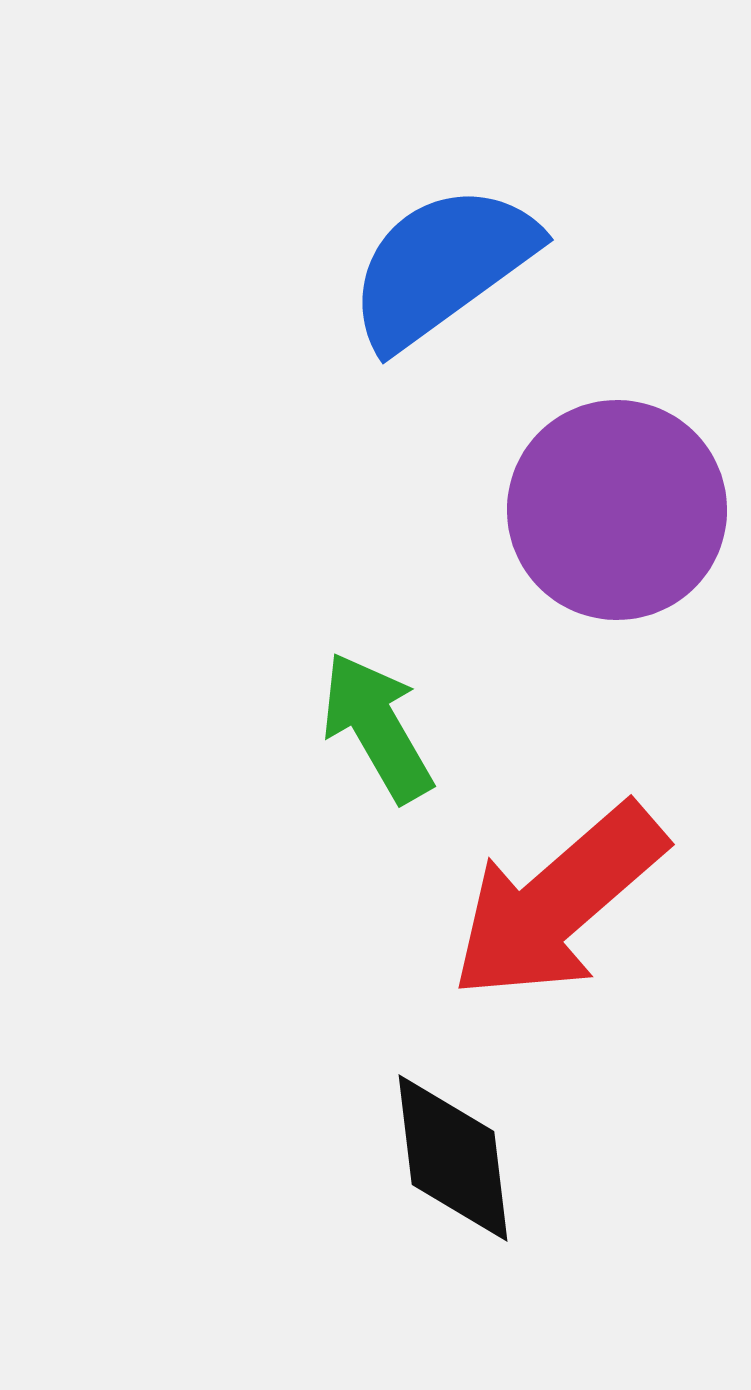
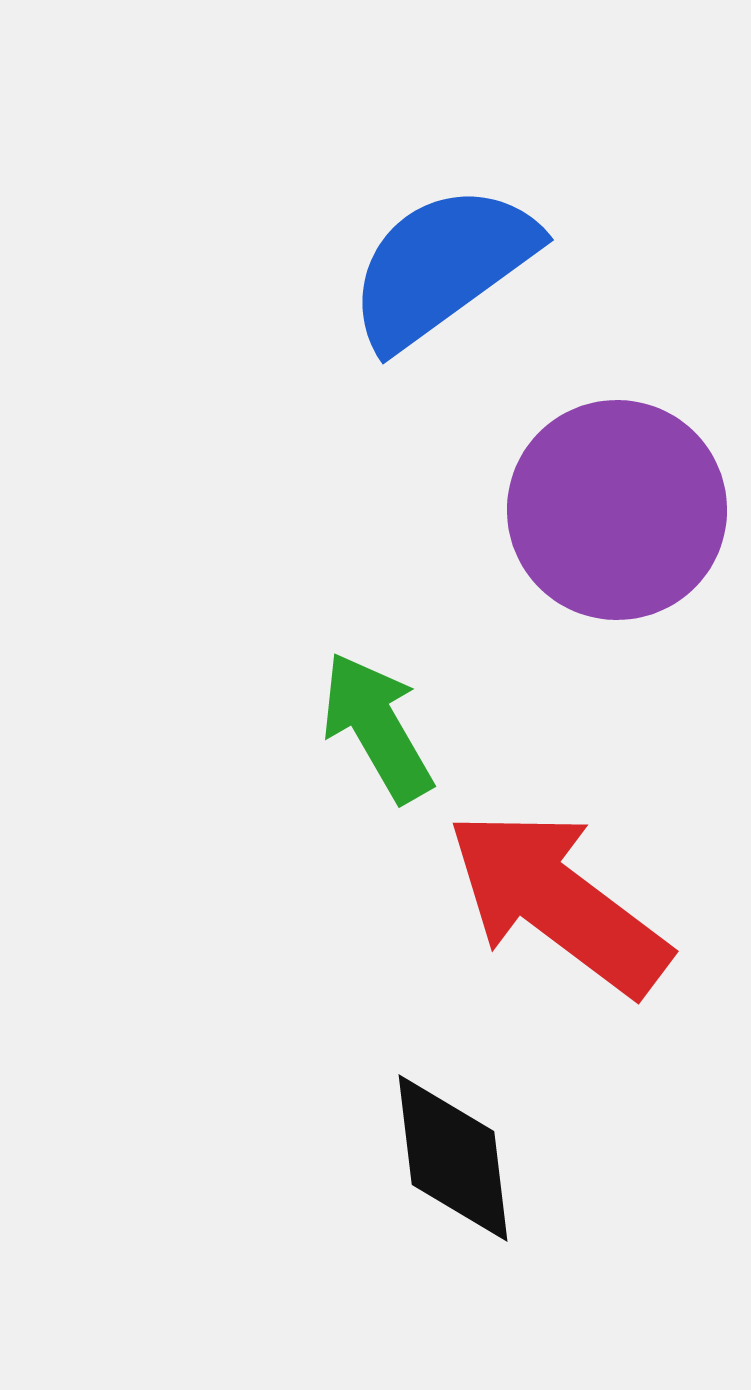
red arrow: rotated 78 degrees clockwise
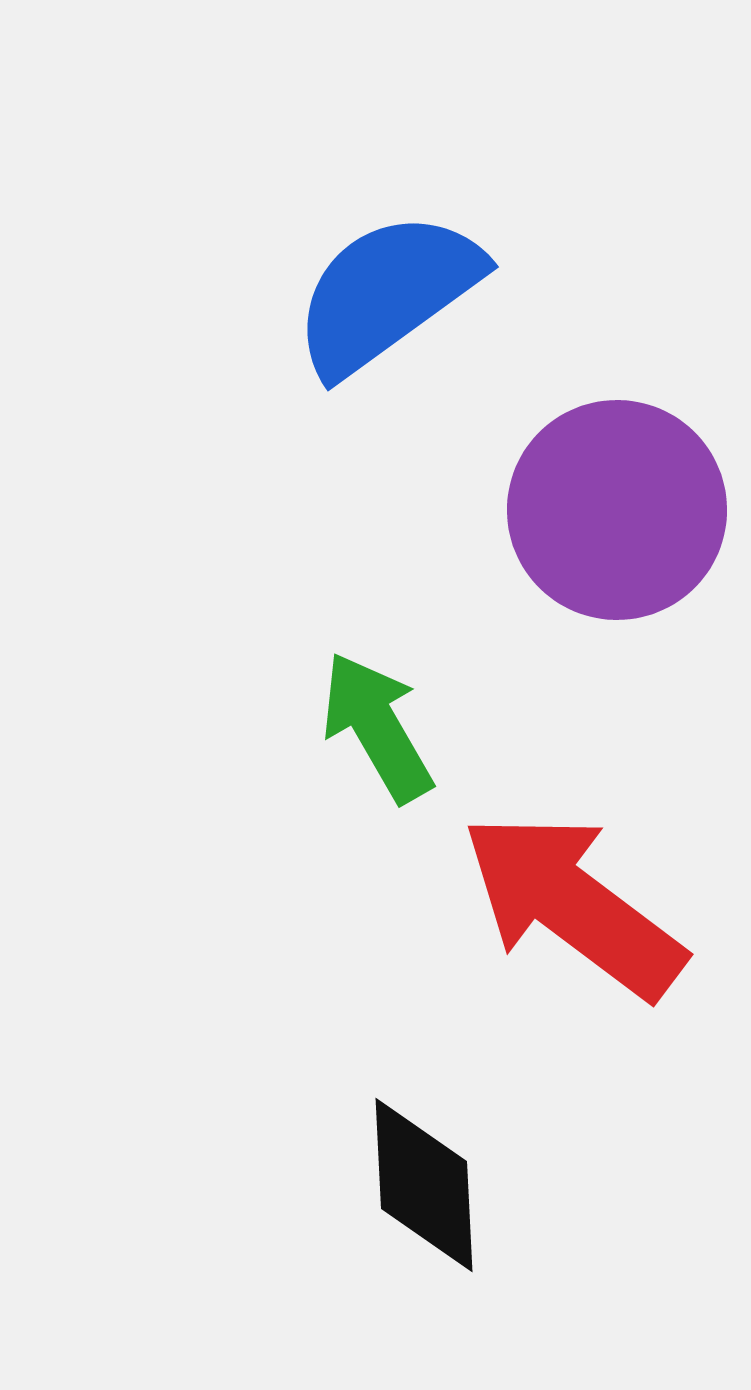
blue semicircle: moved 55 px left, 27 px down
red arrow: moved 15 px right, 3 px down
black diamond: moved 29 px left, 27 px down; rotated 4 degrees clockwise
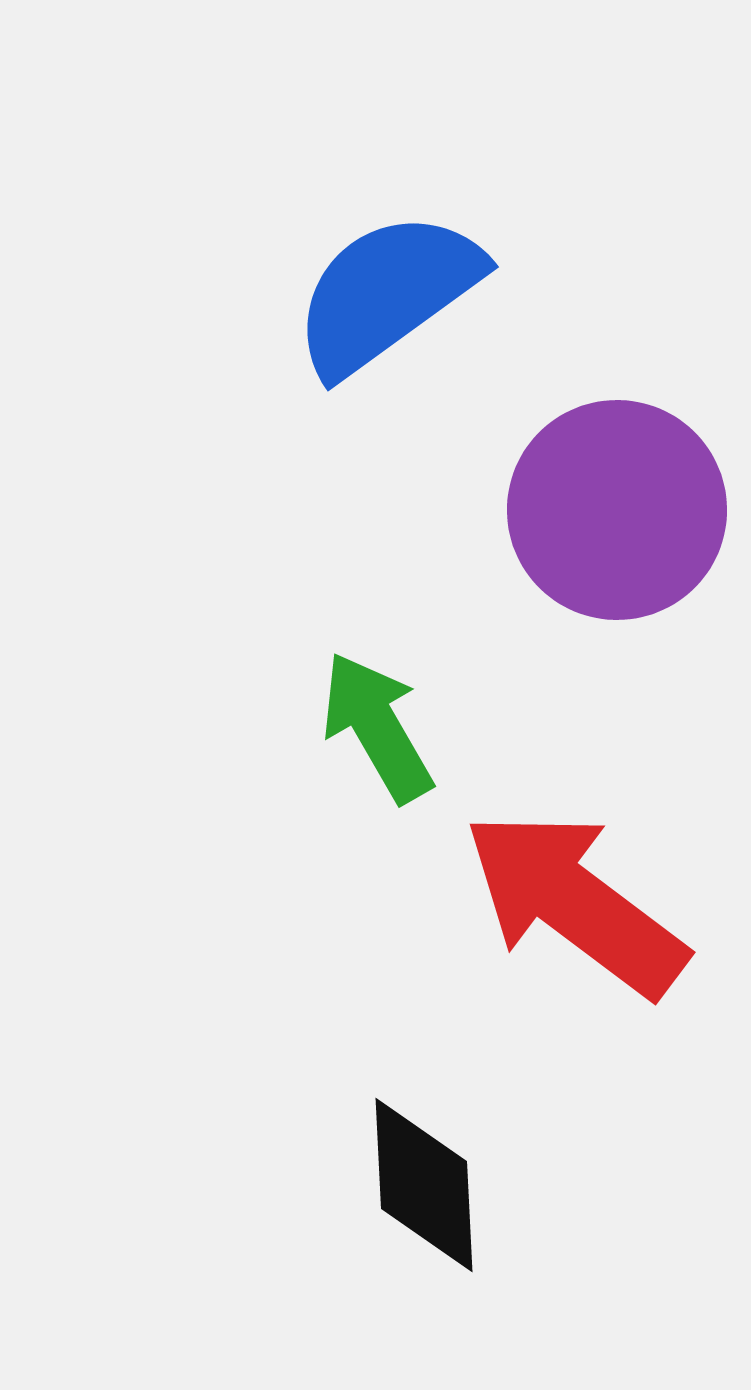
red arrow: moved 2 px right, 2 px up
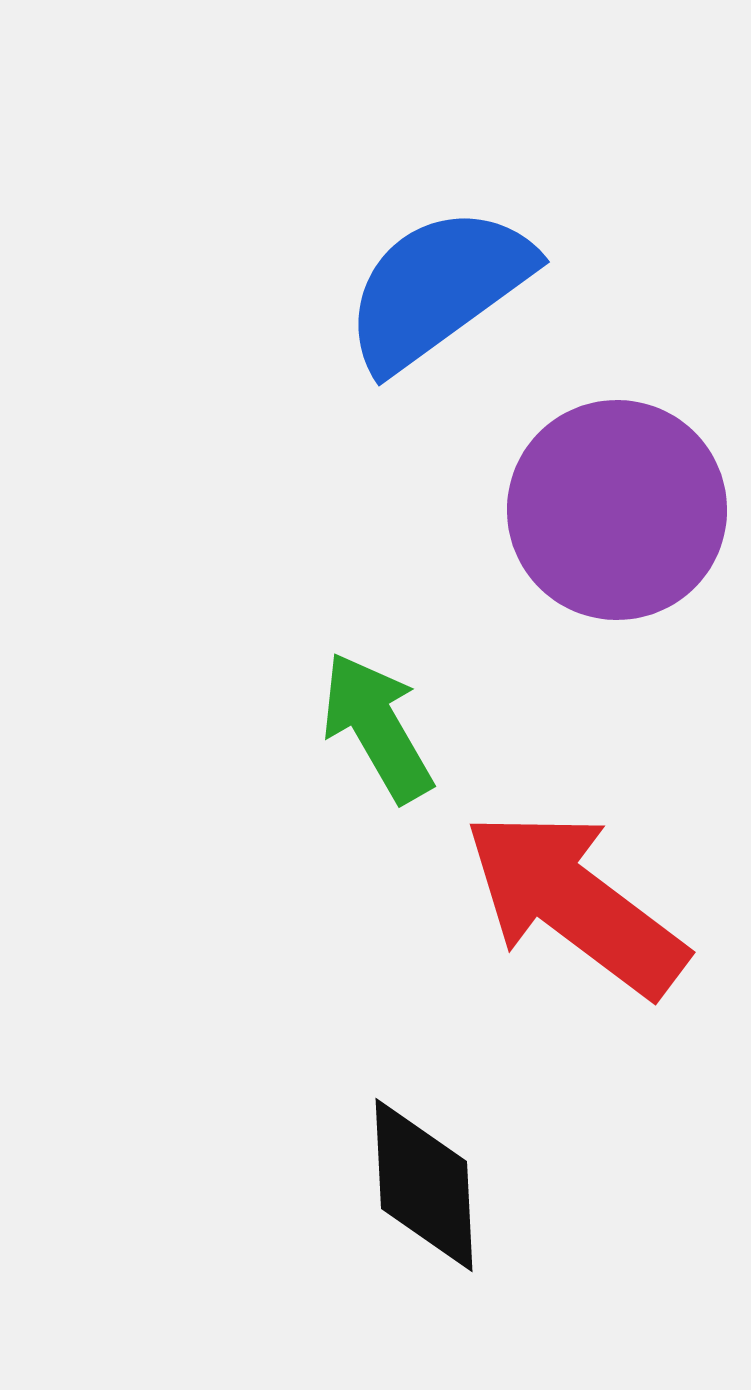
blue semicircle: moved 51 px right, 5 px up
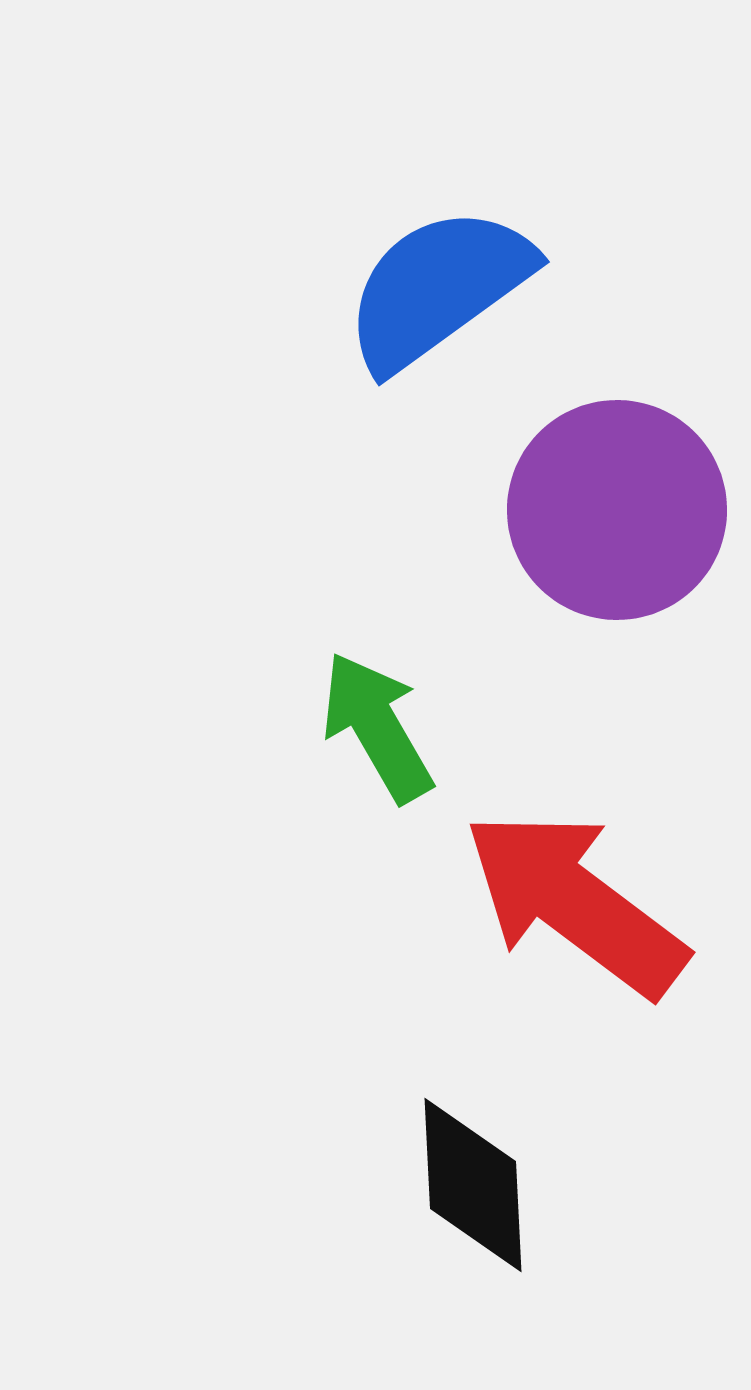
black diamond: moved 49 px right
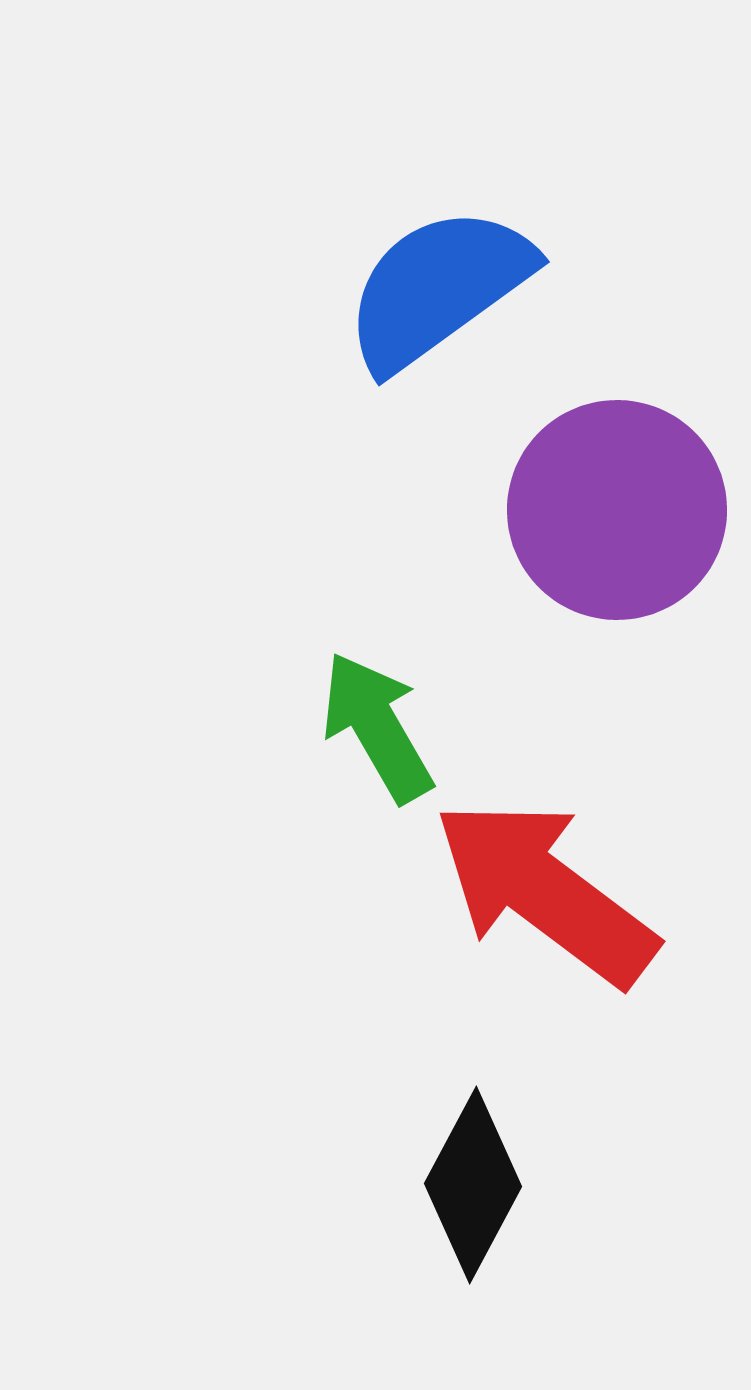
red arrow: moved 30 px left, 11 px up
black diamond: rotated 31 degrees clockwise
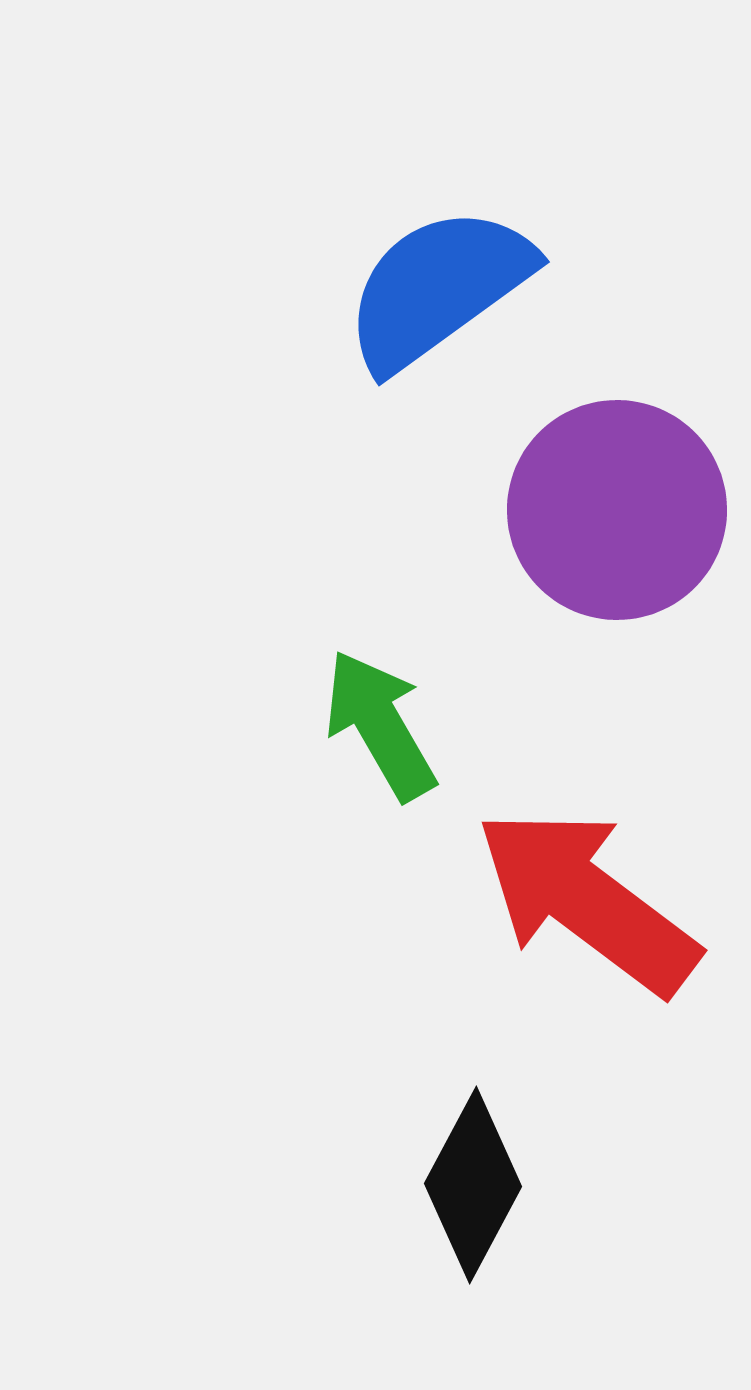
green arrow: moved 3 px right, 2 px up
red arrow: moved 42 px right, 9 px down
